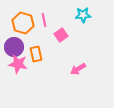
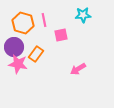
pink square: rotated 24 degrees clockwise
orange rectangle: rotated 49 degrees clockwise
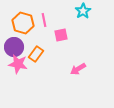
cyan star: moved 4 px up; rotated 28 degrees counterclockwise
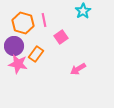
pink square: moved 2 px down; rotated 24 degrees counterclockwise
purple circle: moved 1 px up
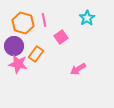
cyan star: moved 4 px right, 7 px down
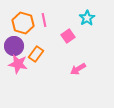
pink square: moved 7 px right, 1 px up
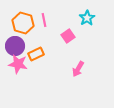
purple circle: moved 1 px right
orange rectangle: rotated 28 degrees clockwise
pink arrow: rotated 28 degrees counterclockwise
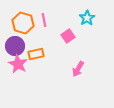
orange rectangle: rotated 14 degrees clockwise
pink star: rotated 18 degrees clockwise
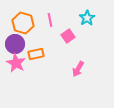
pink line: moved 6 px right
purple circle: moved 2 px up
pink star: moved 2 px left, 1 px up
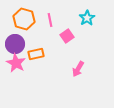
orange hexagon: moved 1 px right, 4 px up
pink square: moved 1 px left
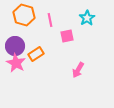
orange hexagon: moved 4 px up
pink square: rotated 24 degrees clockwise
purple circle: moved 2 px down
orange rectangle: rotated 21 degrees counterclockwise
pink arrow: moved 1 px down
